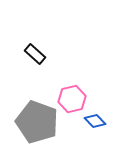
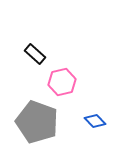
pink hexagon: moved 10 px left, 17 px up
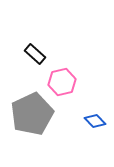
gray pentagon: moved 5 px left, 8 px up; rotated 27 degrees clockwise
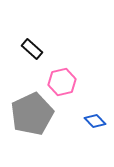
black rectangle: moved 3 px left, 5 px up
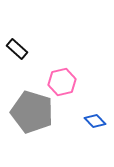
black rectangle: moved 15 px left
gray pentagon: moved 2 px up; rotated 30 degrees counterclockwise
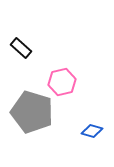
black rectangle: moved 4 px right, 1 px up
blue diamond: moved 3 px left, 10 px down; rotated 30 degrees counterclockwise
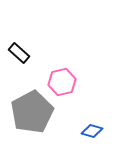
black rectangle: moved 2 px left, 5 px down
gray pentagon: rotated 27 degrees clockwise
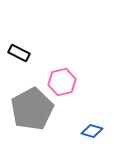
black rectangle: rotated 15 degrees counterclockwise
gray pentagon: moved 3 px up
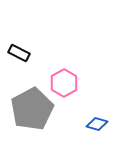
pink hexagon: moved 2 px right, 1 px down; rotated 16 degrees counterclockwise
blue diamond: moved 5 px right, 7 px up
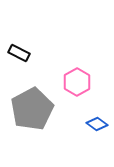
pink hexagon: moved 13 px right, 1 px up
blue diamond: rotated 20 degrees clockwise
